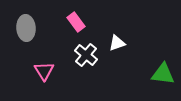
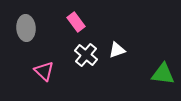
white triangle: moved 7 px down
pink triangle: rotated 15 degrees counterclockwise
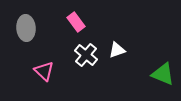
green triangle: rotated 15 degrees clockwise
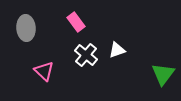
green triangle: rotated 45 degrees clockwise
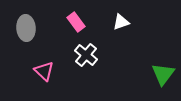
white triangle: moved 4 px right, 28 px up
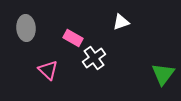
pink rectangle: moved 3 px left, 16 px down; rotated 24 degrees counterclockwise
white cross: moved 8 px right, 3 px down; rotated 15 degrees clockwise
pink triangle: moved 4 px right, 1 px up
